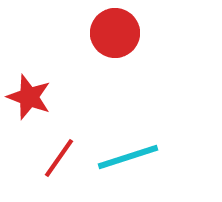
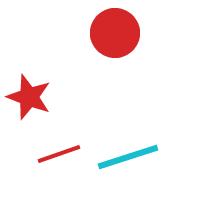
red line: moved 4 px up; rotated 36 degrees clockwise
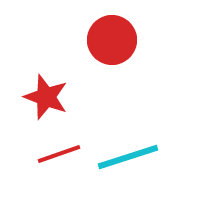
red circle: moved 3 px left, 7 px down
red star: moved 17 px right
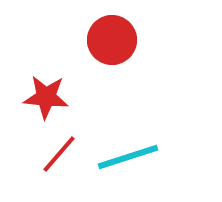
red star: rotated 15 degrees counterclockwise
red line: rotated 30 degrees counterclockwise
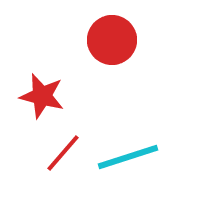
red star: moved 4 px left, 1 px up; rotated 9 degrees clockwise
red line: moved 4 px right, 1 px up
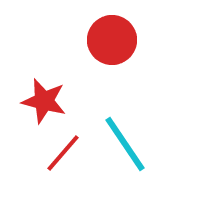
red star: moved 2 px right, 5 px down
cyan line: moved 3 px left, 13 px up; rotated 74 degrees clockwise
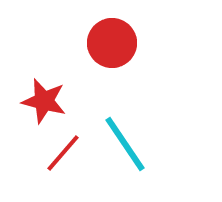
red circle: moved 3 px down
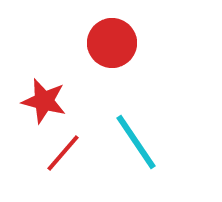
cyan line: moved 11 px right, 2 px up
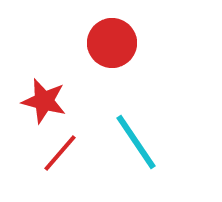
red line: moved 3 px left
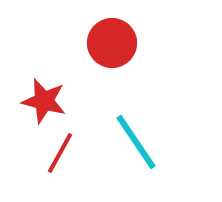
red line: rotated 12 degrees counterclockwise
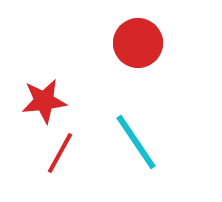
red circle: moved 26 px right
red star: rotated 21 degrees counterclockwise
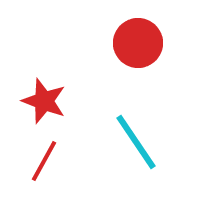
red star: rotated 27 degrees clockwise
red line: moved 16 px left, 8 px down
